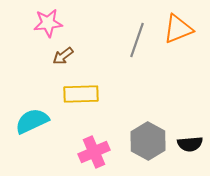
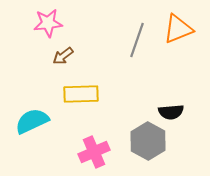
black semicircle: moved 19 px left, 32 px up
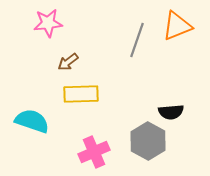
orange triangle: moved 1 px left, 3 px up
brown arrow: moved 5 px right, 6 px down
cyan semicircle: rotated 44 degrees clockwise
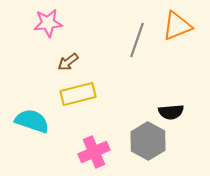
yellow rectangle: moved 3 px left; rotated 12 degrees counterclockwise
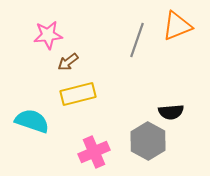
pink star: moved 12 px down
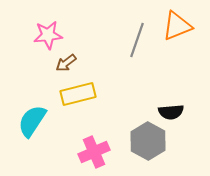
brown arrow: moved 2 px left, 1 px down
cyan semicircle: rotated 76 degrees counterclockwise
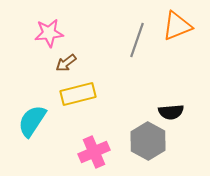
pink star: moved 1 px right, 2 px up
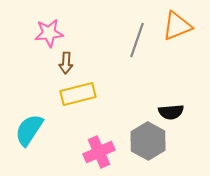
brown arrow: rotated 50 degrees counterclockwise
cyan semicircle: moved 3 px left, 9 px down
pink cross: moved 5 px right
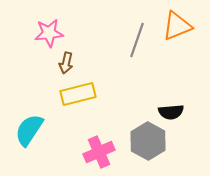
brown arrow: rotated 10 degrees clockwise
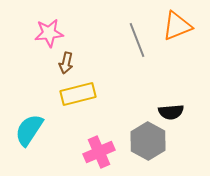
gray line: rotated 40 degrees counterclockwise
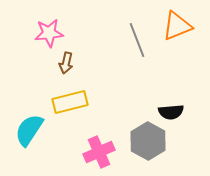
yellow rectangle: moved 8 px left, 8 px down
